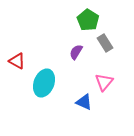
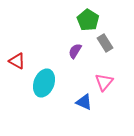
purple semicircle: moved 1 px left, 1 px up
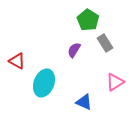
purple semicircle: moved 1 px left, 1 px up
pink triangle: moved 11 px right; rotated 18 degrees clockwise
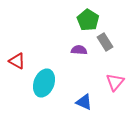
gray rectangle: moved 1 px up
purple semicircle: moved 5 px right; rotated 63 degrees clockwise
pink triangle: rotated 18 degrees counterclockwise
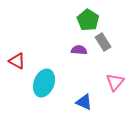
gray rectangle: moved 2 px left
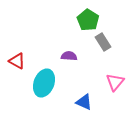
purple semicircle: moved 10 px left, 6 px down
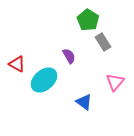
purple semicircle: rotated 56 degrees clockwise
red triangle: moved 3 px down
cyan ellipse: moved 3 px up; rotated 28 degrees clockwise
blue triangle: rotated 12 degrees clockwise
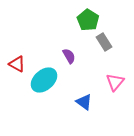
gray rectangle: moved 1 px right
